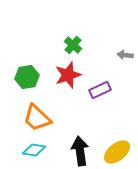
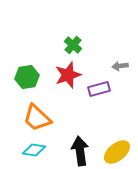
gray arrow: moved 5 px left, 11 px down; rotated 14 degrees counterclockwise
purple rectangle: moved 1 px left, 1 px up; rotated 10 degrees clockwise
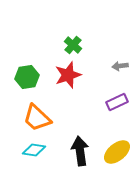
purple rectangle: moved 18 px right, 13 px down; rotated 10 degrees counterclockwise
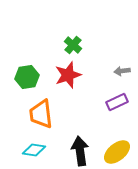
gray arrow: moved 2 px right, 5 px down
orange trapezoid: moved 4 px right, 4 px up; rotated 40 degrees clockwise
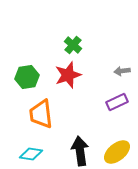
cyan diamond: moved 3 px left, 4 px down
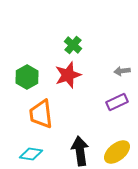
green hexagon: rotated 20 degrees counterclockwise
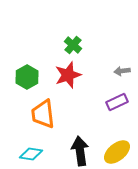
orange trapezoid: moved 2 px right
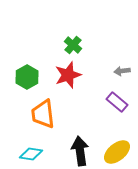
purple rectangle: rotated 65 degrees clockwise
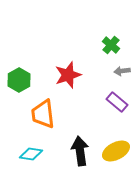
green cross: moved 38 px right
green hexagon: moved 8 px left, 3 px down
yellow ellipse: moved 1 px left, 1 px up; rotated 12 degrees clockwise
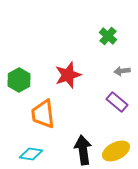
green cross: moved 3 px left, 9 px up
black arrow: moved 3 px right, 1 px up
